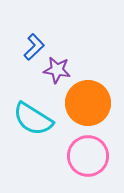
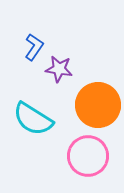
blue L-shape: rotated 12 degrees counterclockwise
purple star: moved 2 px right, 1 px up
orange circle: moved 10 px right, 2 px down
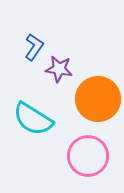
orange circle: moved 6 px up
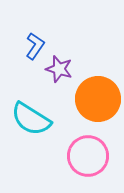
blue L-shape: moved 1 px right, 1 px up
purple star: rotated 8 degrees clockwise
cyan semicircle: moved 2 px left
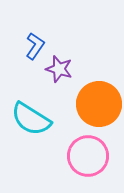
orange circle: moved 1 px right, 5 px down
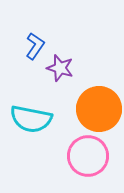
purple star: moved 1 px right, 1 px up
orange circle: moved 5 px down
cyan semicircle: rotated 21 degrees counterclockwise
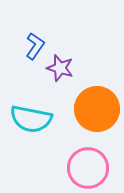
orange circle: moved 2 px left
pink circle: moved 12 px down
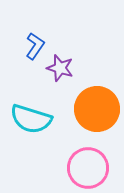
cyan semicircle: rotated 6 degrees clockwise
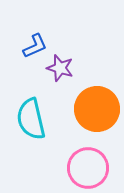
blue L-shape: rotated 32 degrees clockwise
cyan semicircle: rotated 60 degrees clockwise
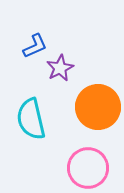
purple star: rotated 28 degrees clockwise
orange circle: moved 1 px right, 2 px up
